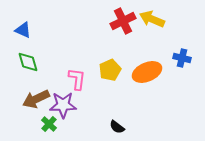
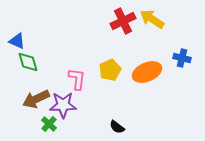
yellow arrow: rotated 10 degrees clockwise
blue triangle: moved 6 px left, 11 px down
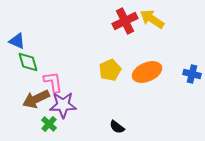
red cross: moved 2 px right
blue cross: moved 10 px right, 16 px down
pink L-shape: moved 24 px left, 3 px down; rotated 15 degrees counterclockwise
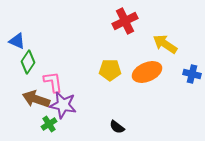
yellow arrow: moved 13 px right, 25 px down
green diamond: rotated 50 degrees clockwise
yellow pentagon: rotated 25 degrees clockwise
brown arrow: rotated 44 degrees clockwise
purple star: rotated 12 degrees clockwise
green cross: rotated 14 degrees clockwise
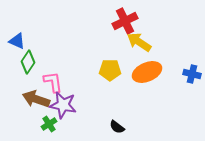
yellow arrow: moved 26 px left, 2 px up
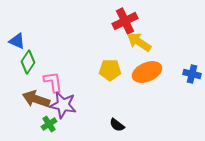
black semicircle: moved 2 px up
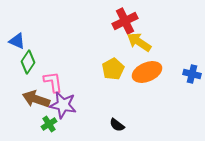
yellow pentagon: moved 3 px right, 1 px up; rotated 30 degrees counterclockwise
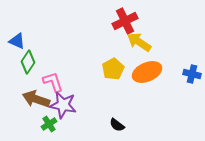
pink L-shape: rotated 10 degrees counterclockwise
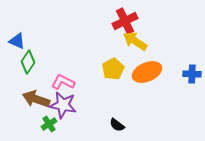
yellow arrow: moved 4 px left, 1 px up
blue cross: rotated 12 degrees counterclockwise
pink L-shape: moved 10 px right; rotated 45 degrees counterclockwise
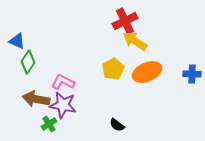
brown arrow: rotated 8 degrees counterclockwise
